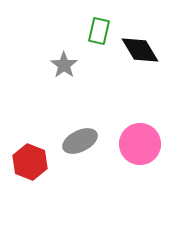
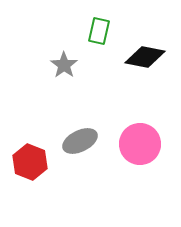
black diamond: moved 5 px right, 7 px down; rotated 48 degrees counterclockwise
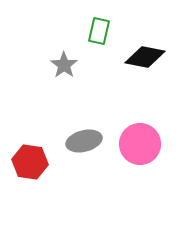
gray ellipse: moved 4 px right; rotated 12 degrees clockwise
red hexagon: rotated 12 degrees counterclockwise
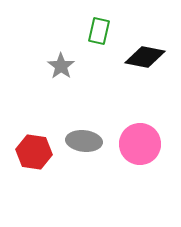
gray star: moved 3 px left, 1 px down
gray ellipse: rotated 20 degrees clockwise
red hexagon: moved 4 px right, 10 px up
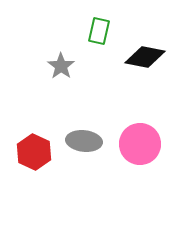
red hexagon: rotated 16 degrees clockwise
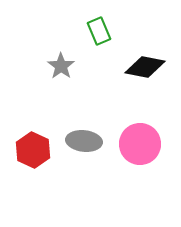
green rectangle: rotated 36 degrees counterclockwise
black diamond: moved 10 px down
red hexagon: moved 1 px left, 2 px up
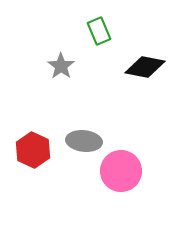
pink circle: moved 19 px left, 27 px down
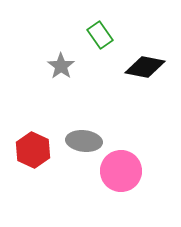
green rectangle: moved 1 px right, 4 px down; rotated 12 degrees counterclockwise
